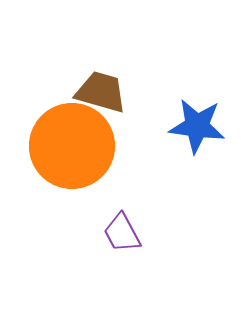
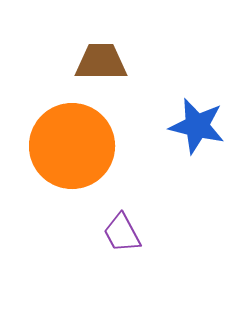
brown trapezoid: moved 30 px up; rotated 16 degrees counterclockwise
blue star: rotated 6 degrees clockwise
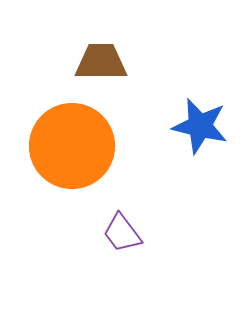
blue star: moved 3 px right
purple trapezoid: rotated 9 degrees counterclockwise
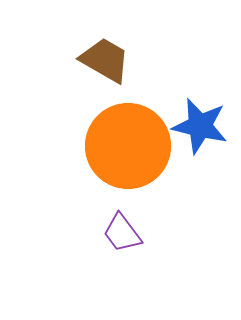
brown trapezoid: moved 4 px right, 2 px up; rotated 30 degrees clockwise
orange circle: moved 56 px right
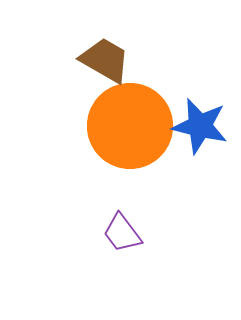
orange circle: moved 2 px right, 20 px up
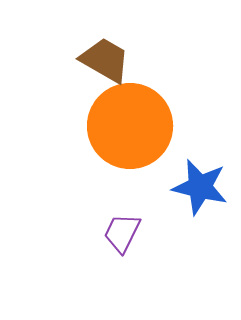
blue star: moved 61 px down
purple trapezoid: rotated 63 degrees clockwise
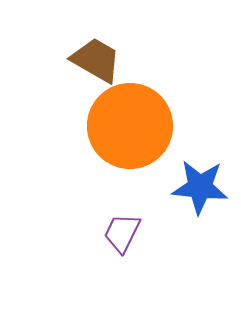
brown trapezoid: moved 9 px left
blue star: rotated 8 degrees counterclockwise
